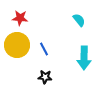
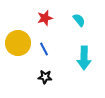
red star: moved 25 px right; rotated 21 degrees counterclockwise
yellow circle: moved 1 px right, 2 px up
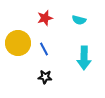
cyan semicircle: rotated 144 degrees clockwise
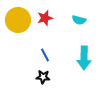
yellow circle: moved 23 px up
blue line: moved 1 px right, 6 px down
black star: moved 2 px left
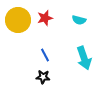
cyan arrow: rotated 20 degrees counterclockwise
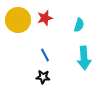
cyan semicircle: moved 5 px down; rotated 88 degrees counterclockwise
cyan arrow: rotated 15 degrees clockwise
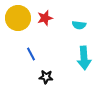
yellow circle: moved 2 px up
cyan semicircle: rotated 80 degrees clockwise
blue line: moved 14 px left, 1 px up
black star: moved 3 px right
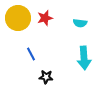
cyan semicircle: moved 1 px right, 2 px up
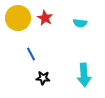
red star: rotated 28 degrees counterclockwise
cyan arrow: moved 17 px down
black star: moved 3 px left, 1 px down
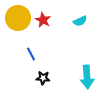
red star: moved 2 px left, 2 px down
cyan semicircle: moved 2 px up; rotated 32 degrees counterclockwise
cyan arrow: moved 3 px right, 2 px down
